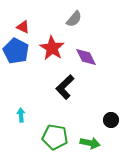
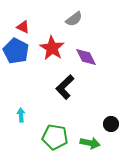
gray semicircle: rotated 12 degrees clockwise
black circle: moved 4 px down
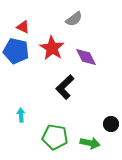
blue pentagon: rotated 15 degrees counterclockwise
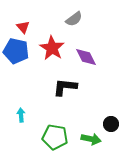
red triangle: rotated 24 degrees clockwise
black L-shape: rotated 50 degrees clockwise
green arrow: moved 1 px right, 4 px up
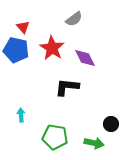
blue pentagon: moved 1 px up
purple diamond: moved 1 px left, 1 px down
black L-shape: moved 2 px right
green arrow: moved 3 px right, 4 px down
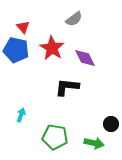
cyan arrow: rotated 24 degrees clockwise
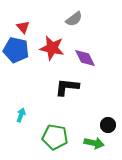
red star: rotated 20 degrees counterclockwise
black circle: moved 3 px left, 1 px down
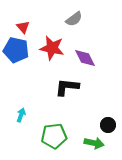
green pentagon: moved 1 px left, 1 px up; rotated 15 degrees counterclockwise
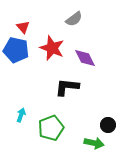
red star: rotated 10 degrees clockwise
green pentagon: moved 3 px left, 8 px up; rotated 15 degrees counterclockwise
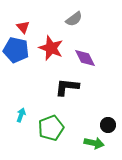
red star: moved 1 px left
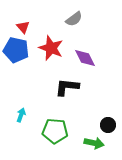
green pentagon: moved 4 px right, 3 px down; rotated 25 degrees clockwise
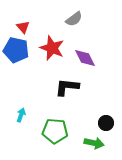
red star: moved 1 px right
black circle: moved 2 px left, 2 px up
